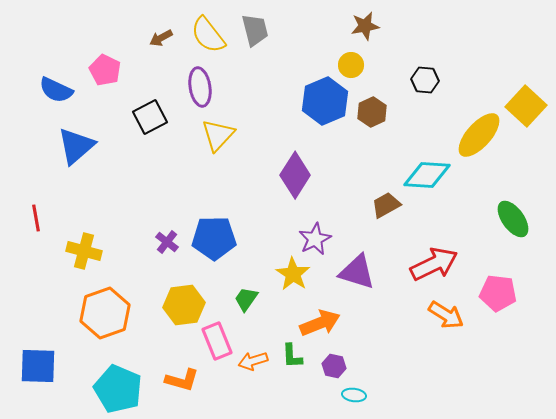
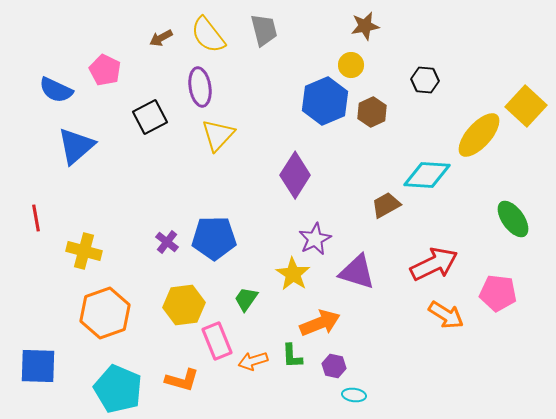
gray trapezoid at (255, 30): moved 9 px right
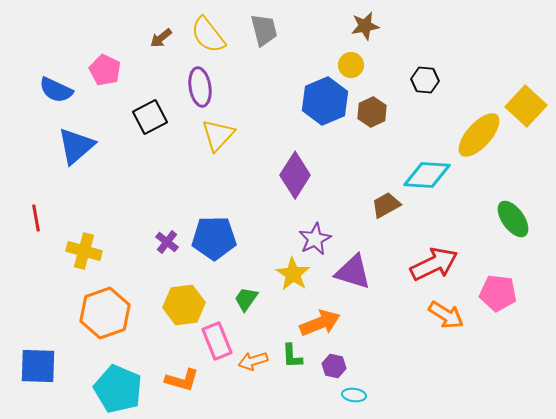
brown arrow at (161, 38): rotated 10 degrees counterclockwise
purple triangle at (357, 272): moved 4 px left
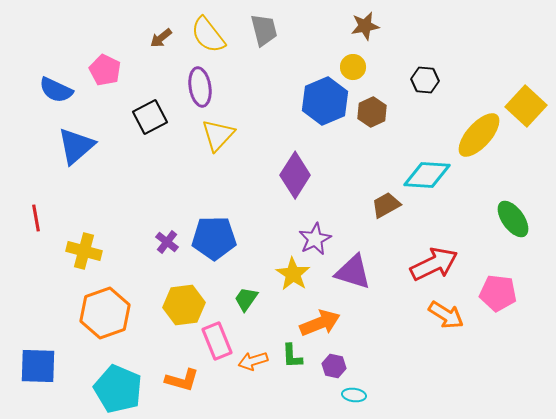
yellow circle at (351, 65): moved 2 px right, 2 px down
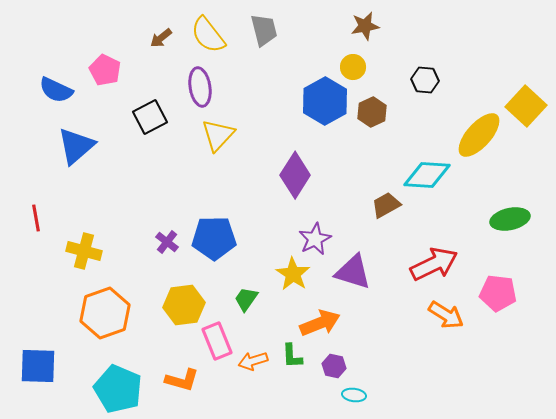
blue hexagon at (325, 101): rotated 6 degrees counterclockwise
green ellipse at (513, 219): moved 3 px left; rotated 66 degrees counterclockwise
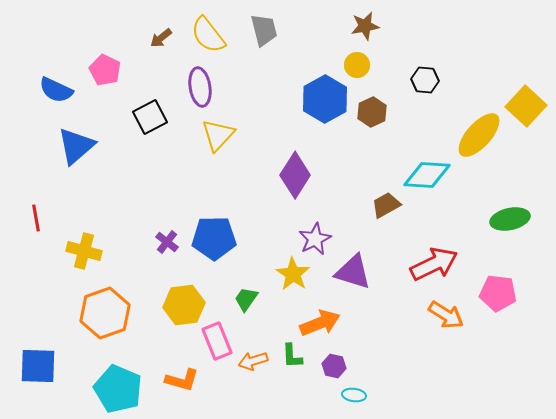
yellow circle at (353, 67): moved 4 px right, 2 px up
blue hexagon at (325, 101): moved 2 px up
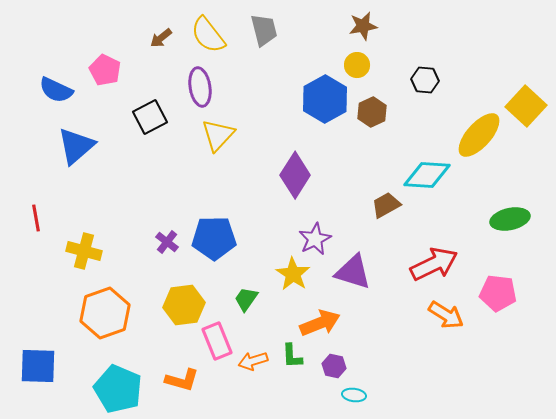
brown star at (365, 26): moved 2 px left
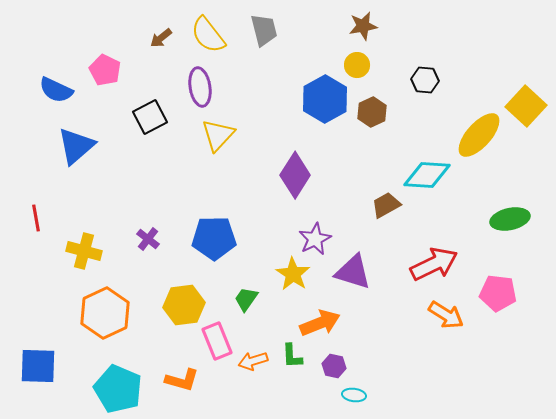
purple cross at (167, 242): moved 19 px left, 3 px up
orange hexagon at (105, 313): rotated 6 degrees counterclockwise
